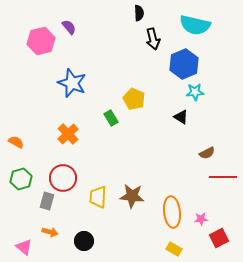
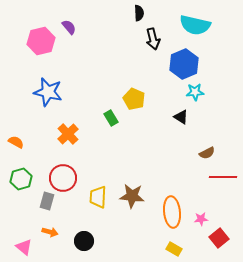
blue star: moved 24 px left, 9 px down; rotated 8 degrees counterclockwise
red square: rotated 12 degrees counterclockwise
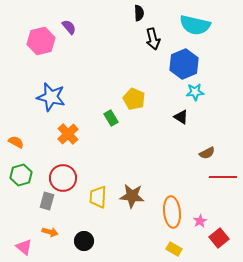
blue star: moved 3 px right, 5 px down
green hexagon: moved 4 px up
pink star: moved 1 px left, 2 px down; rotated 24 degrees counterclockwise
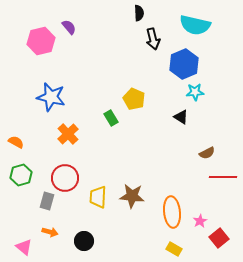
red circle: moved 2 px right
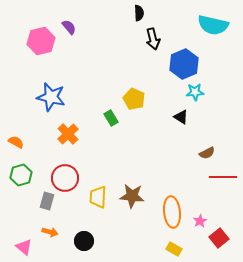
cyan semicircle: moved 18 px right
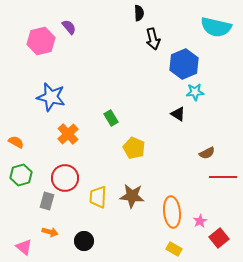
cyan semicircle: moved 3 px right, 2 px down
yellow pentagon: moved 49 px down
black triangle: moved 3 px left, 3 px up
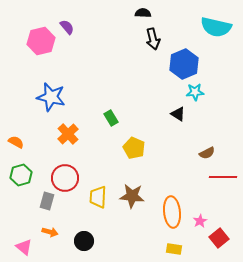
black semicircle: moved 4 px right; rotated 84 degrees counterclockwise
purple semicircle: moved 2 px left
yellow rectangle: rotated 21 degrees counterclockwise
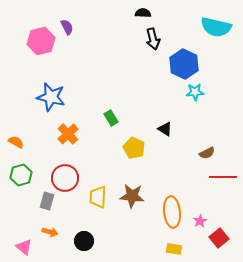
purple semicircle: rotated 14 degrees clockwise
blue hexagon: rotated 12 degrees counterclockwise
black triangle: moved 13 px left, 15 px down
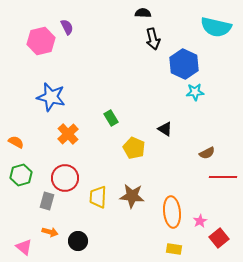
black circle: moved 6 px left
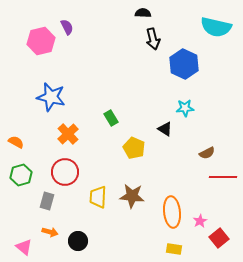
cyan star: moved 10 px left, 16 px down
red circle: moved 6 px up
